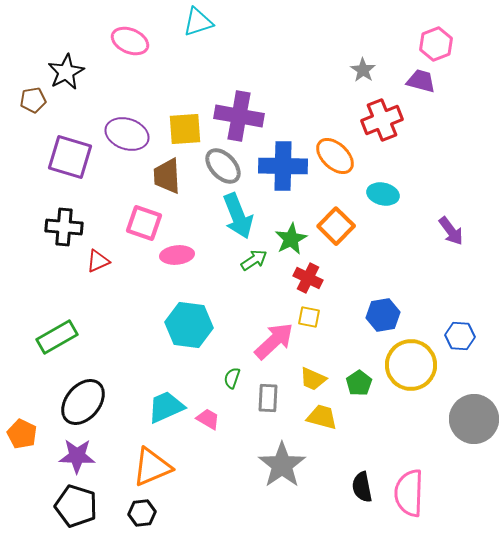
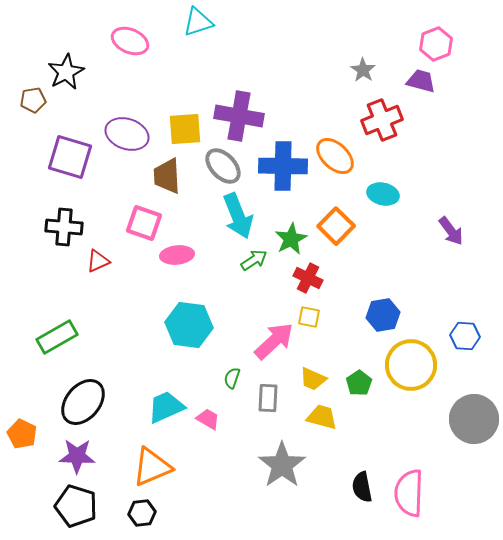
blue hexagon at (460, 336): moved 5 px right
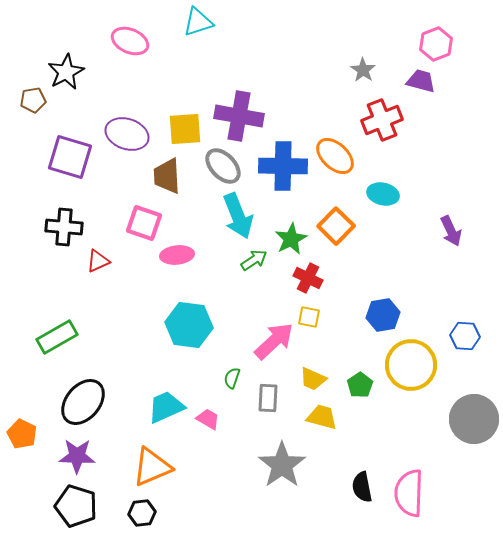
purple arrow at (451, 231): rotated 12 degrees clockwise
green pentagon at (359, 383): moved 1 px right, 2 px down
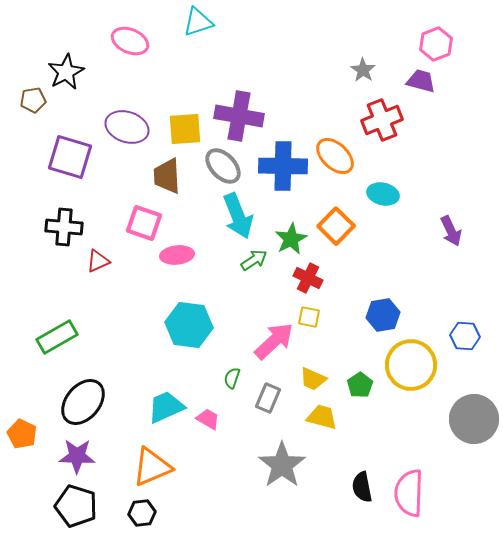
purple ellipse at (127, 134): moved 7 px up
gray rectangle at (268, 398): rotated 20 degrees clockwise
